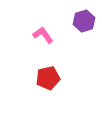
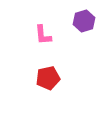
pink L-shape: rotated 150 degrees counterclockwise
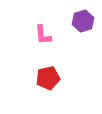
purple hexagon: moved 1 px left
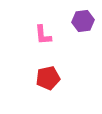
purple hexagon: rotated 10 degrees clockwise
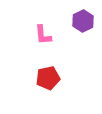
purple hexagon: rotated 20 degrees counterclockwise
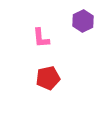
pink L-shape: moved 2 px left, 3 px down
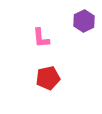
purple hexagon: moved 1 px right
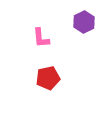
purple hexagon: moved 1 px down
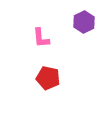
red pentagon: rotated 25 degrees clockwise
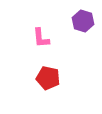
purple hexagon: moved 1 px left, 1 px up; rotated 15 degrees counterclockwise
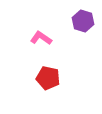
pink L-shape: rotated 130 degrees clockwise
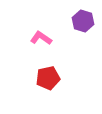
red pentagon: rotated 25 degrees counterclockwise
